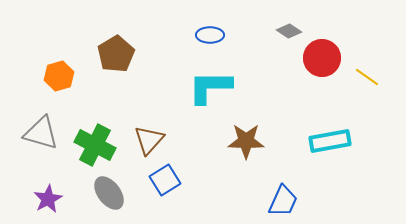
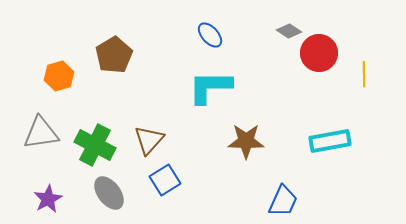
blue ellipse: rotated 48 degrees clockwise
brown pentagon: moved 2 px left, 1 px down
red circle: moved 3 px left, 5 px up
yellow line: moved 3 px left, 3 px up; rotated 55 degrees clockwise
gray triangle: rotated 24 degrees counterclockwise
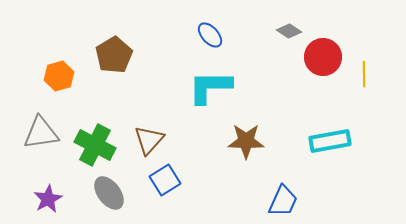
red circle: moved 4 px right, 4 px down
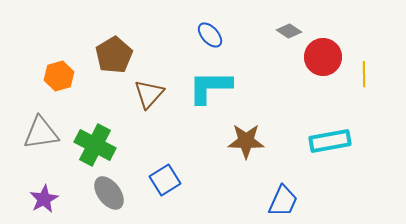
brown triangle: moved 46 px up
purple star: moved 4 px left
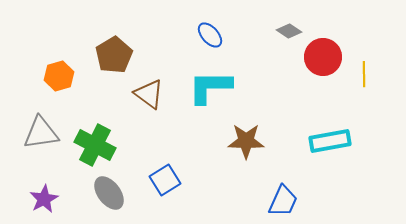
brown triangle: rotated 36 degrees counterclockwise
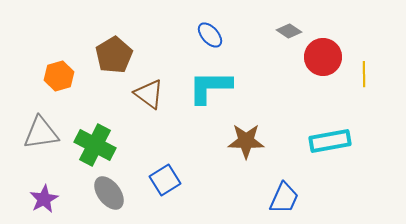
blue trapezoid: moved 1 px right, 3 px up
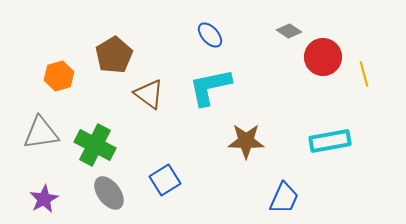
yellow line: rotated 15 degrees counterclockwise
cyan L-shape: rotated 12 degrees counterclockwise
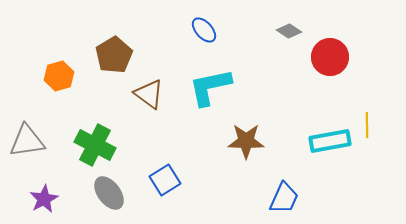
blue ellipse: moved 6 px left, 5 px up
red circle: moved 7 px right
yellow line: moved 3 px right, 51 px down; rotated 15 degrees clockwise
gray triangle: moved 14 px left, 8 px down
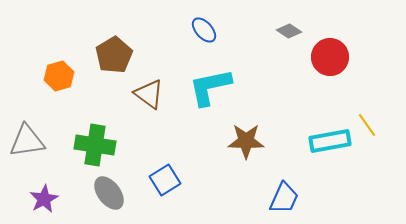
yellow line: rotated 35 degrees counterclockwise
green cross: rotated 18 degrees counterclockwise
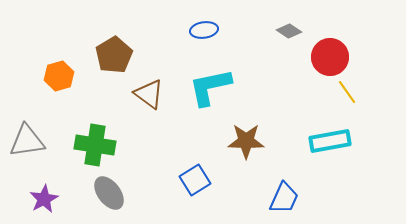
blue ellipse: rotated 56 degrees counterclockwise
yellow line: moved 20 px left, 33 px up
blue square: moved 30 px right
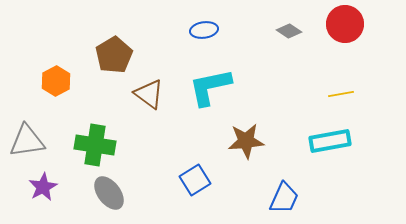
red circle: moved 15 px right, 33 px up
orange hexagon: moved 3 px left, 5 px down; rotated 12 degrees counterclockwise
yellow line: moved 6 px left, 2 px down; rotated 65 degrees counterclockwise
brown star: rotated 6 degrees counterclockwise
purple star: moved 1 px left, 12 px up
